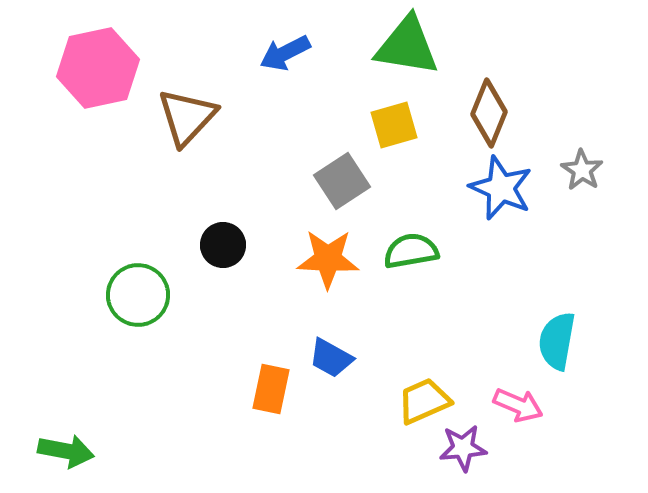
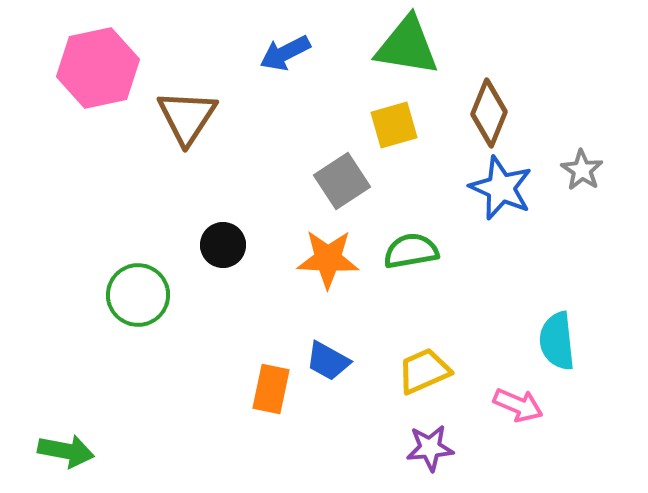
brown triangle: rotated 10 degrees counterclockwise
cyan semicircle: rotated 16 degrees counterclockwise
blue trapezoid: moved 3 px left, 3 px down
yellow trapezoid: moved 30 px up
purple star: moved 33 px left
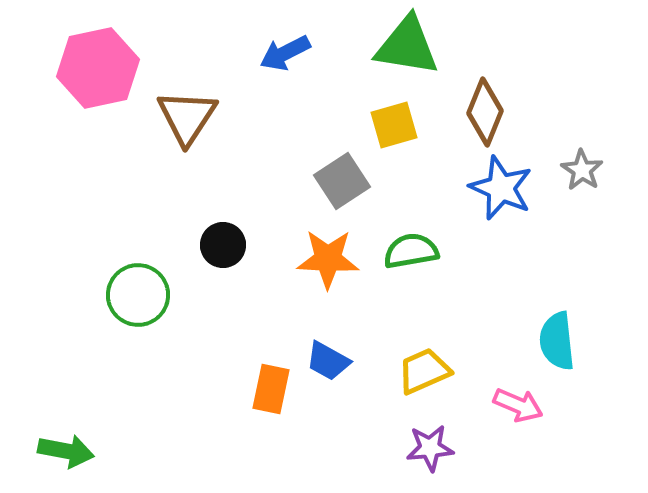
brown diamond: moved 4 px left, 1 px up
